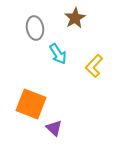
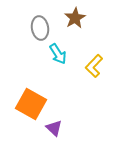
gray ellipse: moved 5 px right
orange square: rotated 8 degrees clockwise
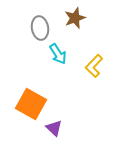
brown star: rotated 10 degrees clockwise
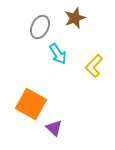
gray ellipse: moved 1 px up; rotated 35 degrees clockwise
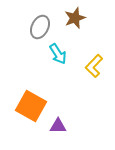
orange square: moved 2 px down
purple triangle: moved 4 px right, 2 px up; rotated 42 degrees counterclockwise
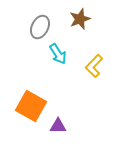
brown star: moved 5 px right, 1 px down
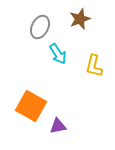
yellow L-shape: rotated 30 degrees counterclockwise
purple triangle: rotated 12 degrees counterclockwise
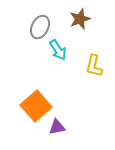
cyan arrow: moved 4 px up
orange square: moved 5 px right; rotated 20 degrees clockwise
purple triangle: moved 1 px left, 1 px down
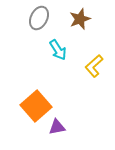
gray ellipse: moved 1 px left, 9 px up
yellow L-shape: rotated 35 degrees clockwise
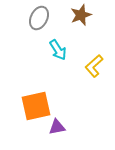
brown star: moved 1 px right, 4 px up
orange square: rotated 28 degrees clockwise
